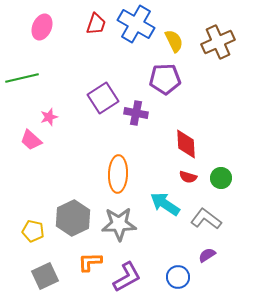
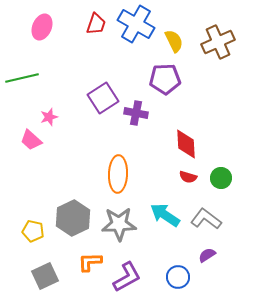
cyan arrow: moved 11 px down
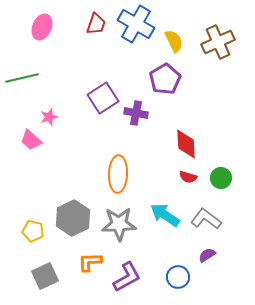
purple pentagon: rotated 28 degrees counterclockwise
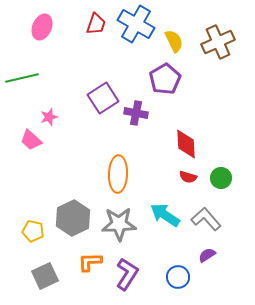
gray L-shape: rotated 12 degrees clockwise
purple L-shape: moved 3 px up; rotated 28 degrees counterclockwise
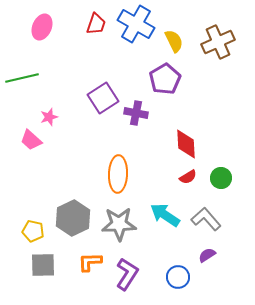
red semicircle: rotated 48 degrees counterclockwise
gray square: moved 2 px left, 11 px up; rotated 24 degrees clockwise
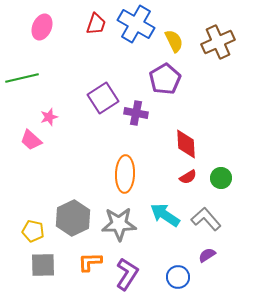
orange ellipse: moved 7 px right
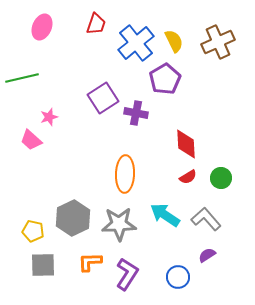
blue cross: moved 19 px down; rotated 21 degrees clockwise
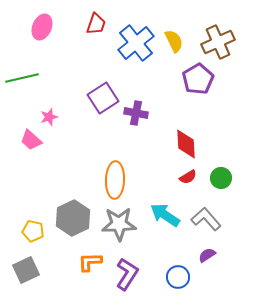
purple pentagon: moved 33 px right
orange ellipse: moved 10 px left, 6 px down
gray square: moved 17 px left, 5 px down; rotated 24 degrees counterclockwise
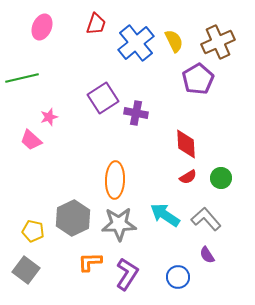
purple semicircle: rotated 90 degrees counterclockwise
gray square: rotated 28 degrees counterclockwise
